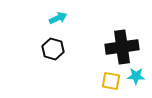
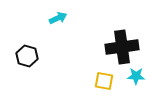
black hexagon: moved 26 px left, 7 px down
yellow square: moved 7 px left
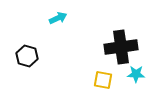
black cross: moved 1 px left
cyan star: moved 2 px up
yellow square: moved 1 px left, 1 px up
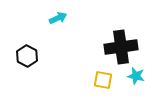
black hexagon: rotated 10 degrees clockwise
cyan star: moved 2 px down; rotated 12 degrees clockwise
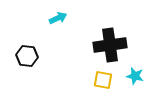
black cross: moved 11 px left, 2 px up
black hexagon: rotated 20 degrees counterclockwise
cyan star: moved 1 px left
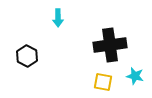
cyan arrow: rotated 114 degrees clockwise
black hexagon: rotated 20 degrees clockwise
yellow square: moved 2 px down
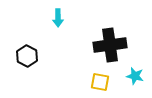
yellow square: moved 3 px left
